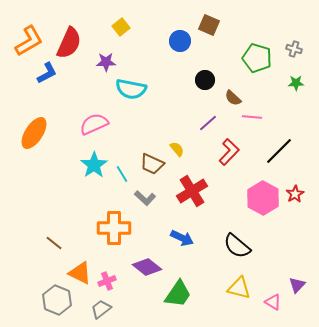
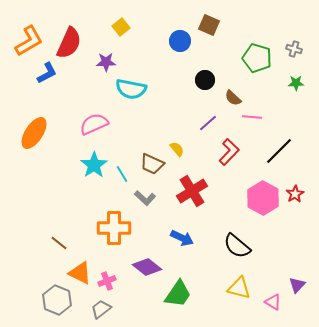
brown line: moved 5 px right
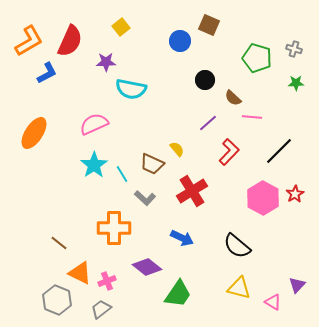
red semicircle: moved 1 px right, 2 px up
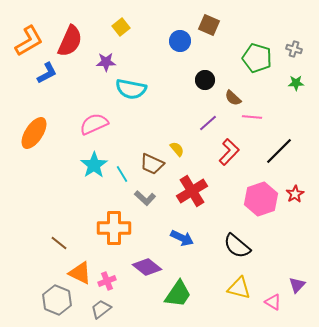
pink hexagon: moved 2 px left, 1 px down; rotated 12 degrees clockwise
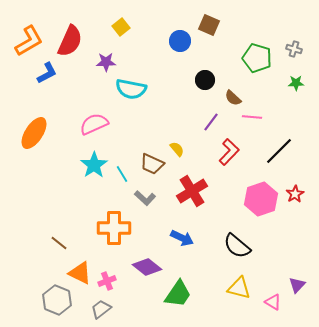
purple line: moved 3 px right, 1 px up; rotated 12 degrees counterclockwise
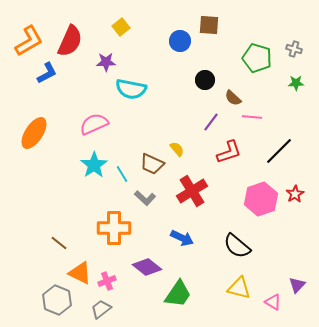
brown square: rotated 20 degrees counterclockwise
red L-shape: rotated 28 degrees clockwise
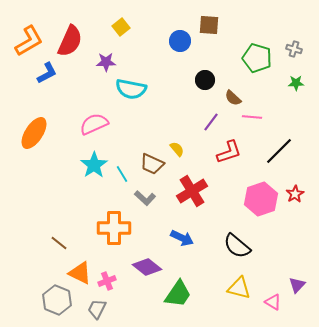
gray trapezoid: moved 4 px left; rotated 25 degrees counterclockwise
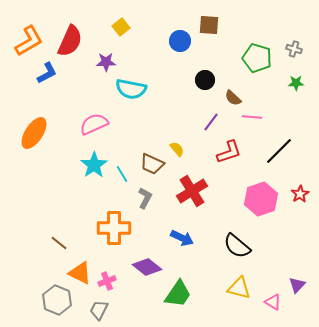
red star: moved 5 px right
gray L-shape: rotated 105 degrees counterclockwise
gray trapezoid: moved 2 px right, 1 px down
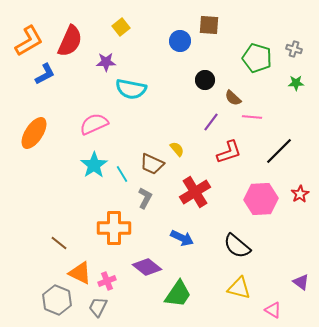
blue L-shape: moved 2 px left, 1 px down
red cross: moved 3 px right, 1 px down
pink hexagon: rotated 16 degrees clockwise
purple triangle: moved 4 px right, 3 px up; rotated 36 degrees counterclockwise
pink triangle: moved 8 px down
gray trapezoid: moved 1 px left, 3 px up
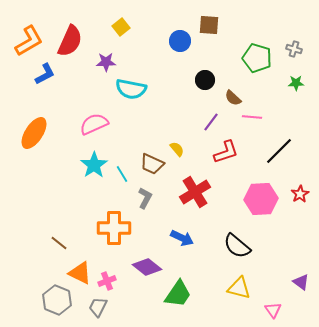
red L-shape: moved 3 px left
pink triangle: rotated 24 degrees clockwise
